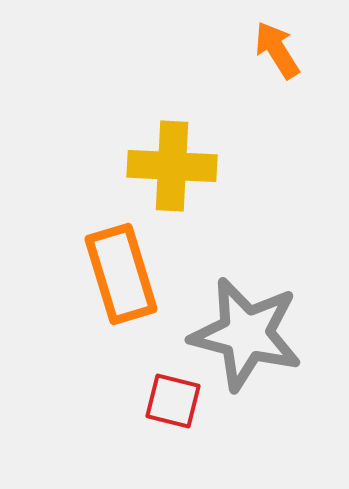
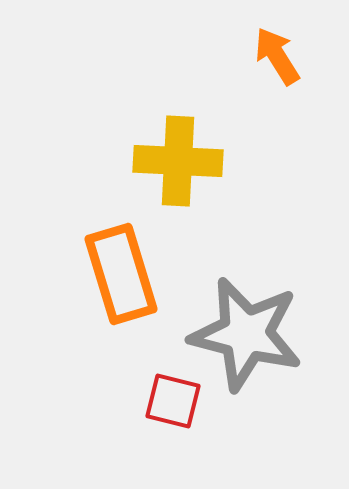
orange arrow: moved 6 px down
yellow cross: moved 6 px right, 5 px up
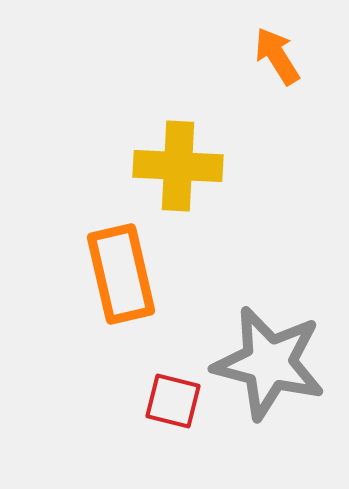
yellow cross: moved 5 px down
orange rectangle: rotated 4 degrees clockwise
gray star: moved 23 px right, 29 px down
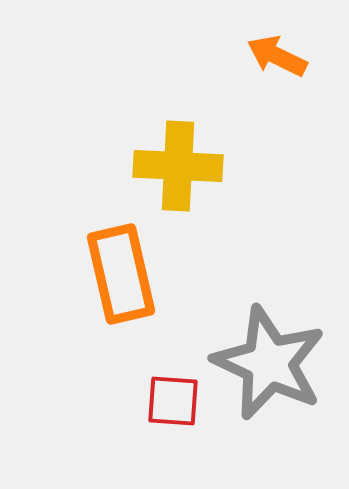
orange arrow: rotated 32 degrees counterclockwise
gray star: rotated 11 degrees clockwise
red square: rotated 10 degrees counterclockwise
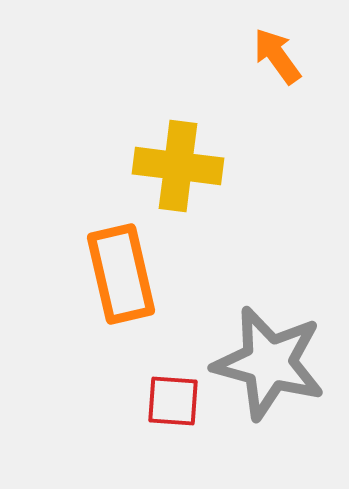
orange arrow: rotated 28 degrees clockwise
yellow cross: rotated 4 degrees clockwise
gray star: rotated 10 degrees counterclockwise
